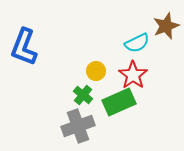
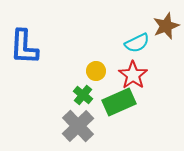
blue L-shape: rotated 18 degrees counterclockwise
gray cross: rotated 24 degrees counterclockwise
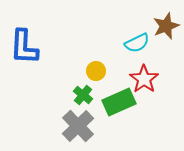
red star: moved 11 px right, 4 px down
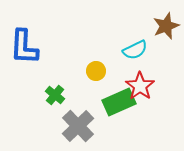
cyan semicircle: moved 2 px left, 7 px down
red star: moved 4 px left, 7 px down
green cross: moved 28 px left
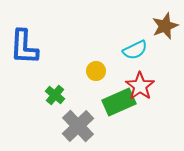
brown star: moved 1 px left
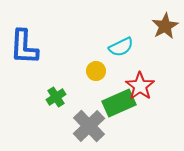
brown star: rotated 8 degrees counterclockwise
cyan semicircle: moved 14 px left, 3 px up
green cross: moved 1 px right, 2 px down; rotated 18 degrees clockwise
green rectangle: moved 1 px down
gray cross: moved 11 px right
